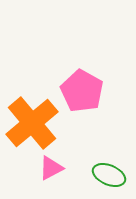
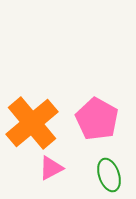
pink pentagon: moved 15 px right, 28 px down
green ellipse: rotated 48 degrees clockwise
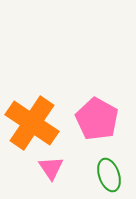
orange cross: rotated 16 degrees counterclockwise
pink triangle: rotated 36 degrees counterclockwise
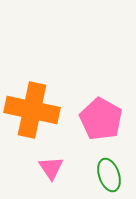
pink pentagon: moved 4 px right
orange cross: moved 13 px up; rotated 22 degrees counterclockwise
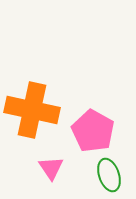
pink pentagon: moved 8 px left, 12 px down
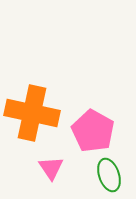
orange cross: moved 3 px down
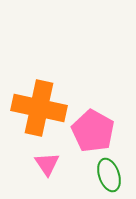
orange cross: moved 7 px right, 5 px up
pink triangle: moved 4 px left, 4 px up
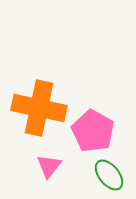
pink triangle: moved 2 px right, 2 px down; rotated 12 degrees clockwise
green ellipse: rotated 20 degrees counterclockwise
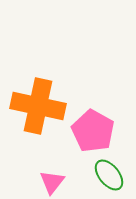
orange cross: moved 1 px left, 2 px up
pink triangle: moved 3 px right, 16 px down
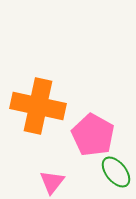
pink pentagon: moved 4 px down
green ellipse: moved 7 px right, 3 px up
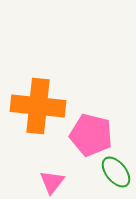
orange cross: rotated 6 degrees counterclockwise
pink pentagon: moved 2 px left; rotated 15 degrees counterclockwise
